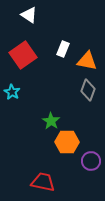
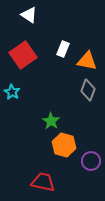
orange hexagon: moved 3 px left, 3 px down; rotated 15 degrees clockwise
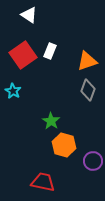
white rectangle: moved 13 px left, 2 px down
orange triangle: rotated 30 degrees counterclockwise
cyan star: moved 1 px right, 1 px up
purple circle: moved 2 px right
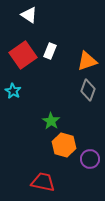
purple circle: moved 3 px left, 2 px up
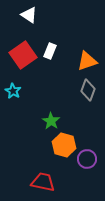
purple circle: moved 3 px left
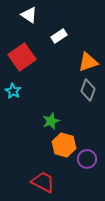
white rectangle: moved 9 px right, 15 px up; rotated 35 degrees clockwise
red square: moved 1 px left, 2 px down
orange triangle: moved 1 px right, 1 px down
green star: rotated 18 degrees clockwise
red trapezoid: rotated 15 degrees clockwise
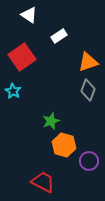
purple circle: moved 2 px right, 2 px down
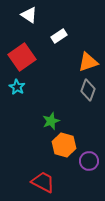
cyan star: moved 4 px right, 4 px up
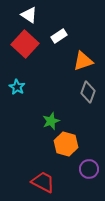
red square: moved 3 px right, 13 px up; rotated 12 degrees counterclockwise
orange triangle: moved 5 px left, 1 px up
gray diamond: moved 2 px down
orange hexagon: moved 2 px right, 1 px up
purple circle: moved 8 px down
